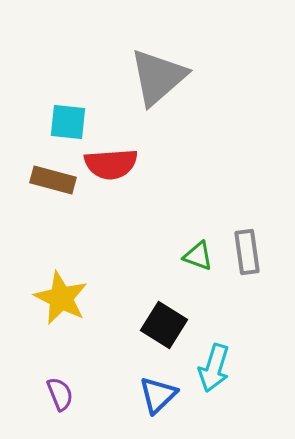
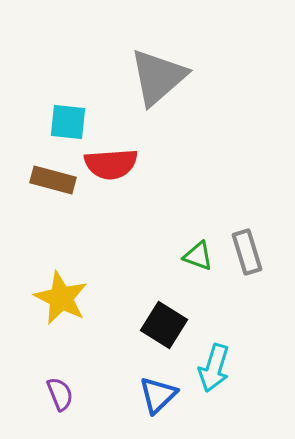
gray rectangle: rotated 9 degrees counterclockwise
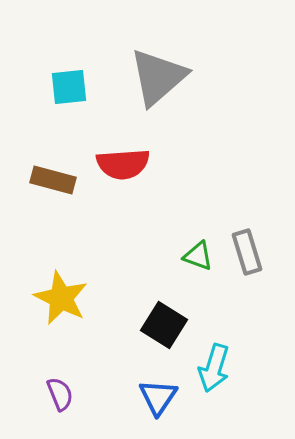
cyan square: moved 1 px right, 35 px up; rotated 12 degrees counterclockwise
red semicircle: moved 12 px right
blue triangle: moved 2 px down; rotated 12 degrees counterclockwise
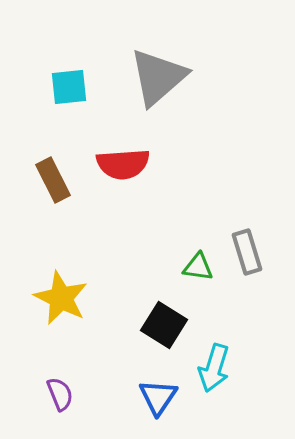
brown rectangle: rotated 48 degrees clockwise
green triangle: moved 11 px down; rotated 12 degrees counterclockwise
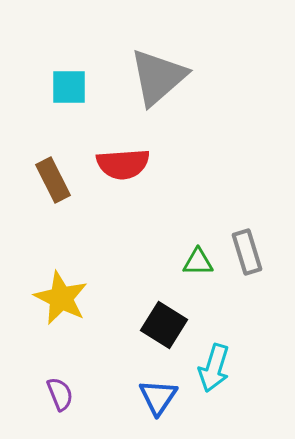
cyan square: rotated 6 degrees clockwise
green triangle: moved 5 px up; rotated 8 degrees counterclockwise
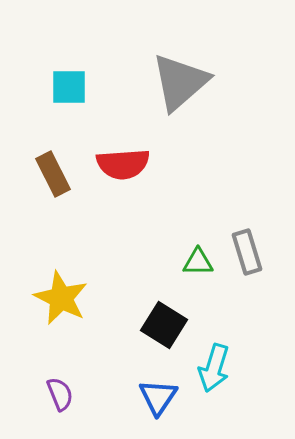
gray triangle: moved 22 px right, 5 px down
brown rectangle: moved 6 px up
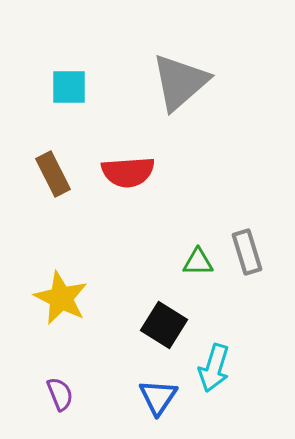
red semicircle: moved 5 px right, 8 px down
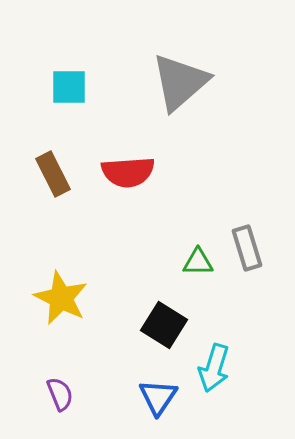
gray rectangle: moved 4 px up
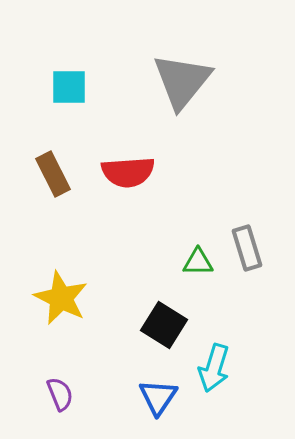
gray triangle: moved 2 px right, 1 px up; rotated 10 degrees counterclockwise
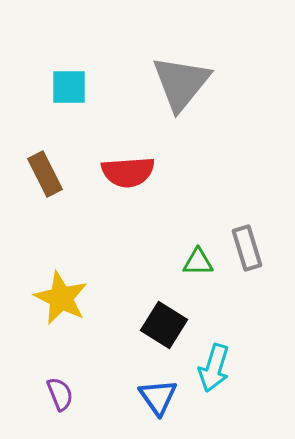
gray triangle: moved 1 px left, 2 px down
brown rectangle: moved 8 px left
blue triangle: rotated 9 degrees counterclockwise
